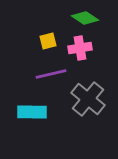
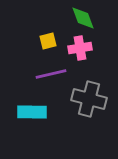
green diamond: moved 2 px left; rotated 36 degrees clockwise
gray cross: moved 1 px right; rotated 24 degrees counterclockwise
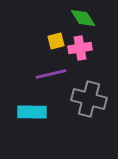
green diamond: rotated 12 degrees counterclockwise
yellow square: moved 8 px right
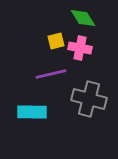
pink cross: rotated 20 degrees clockwise
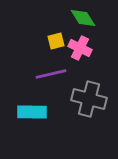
pink cross: rotated 15 degrees clockwise
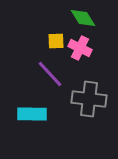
yellow square: rotated 12 degrees clockwise
purple line: moved 1 px left; rotated 60 degrees clockwise
gray cross: rotated 8 degrees counterclockwise
cyan rectangle: moved 2 px down
